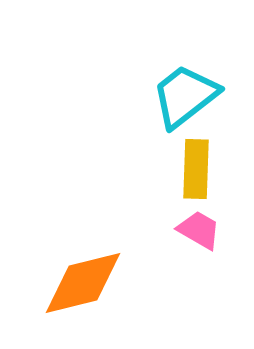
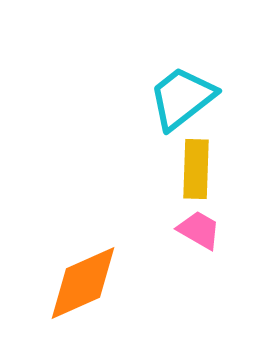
cyan trapezoid: moved 3 px left, 2 px down
orange diamond: rotated 10 degrees counterclockwise
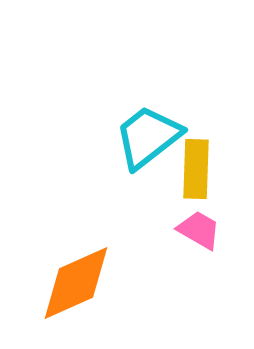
cyan trapezoid: moved 34 px left, 39 px down
orange diamond: moved 7 px left
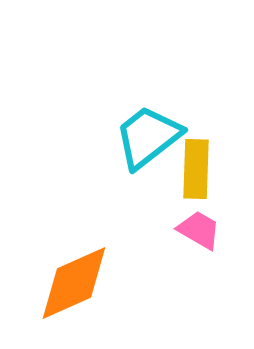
orange diamond: moved 2 px left
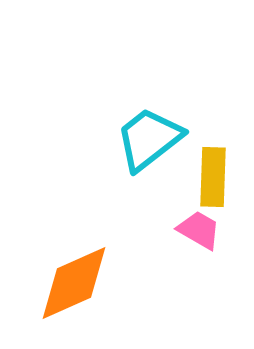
cyan trapezoid: moved 1 px right, 2 px down
yellow rectangle: moved 17 px right, 8 px down
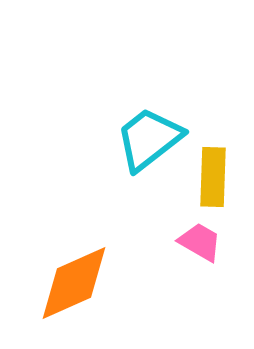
pink trapezoid: moved 1 px right, 12 px down
